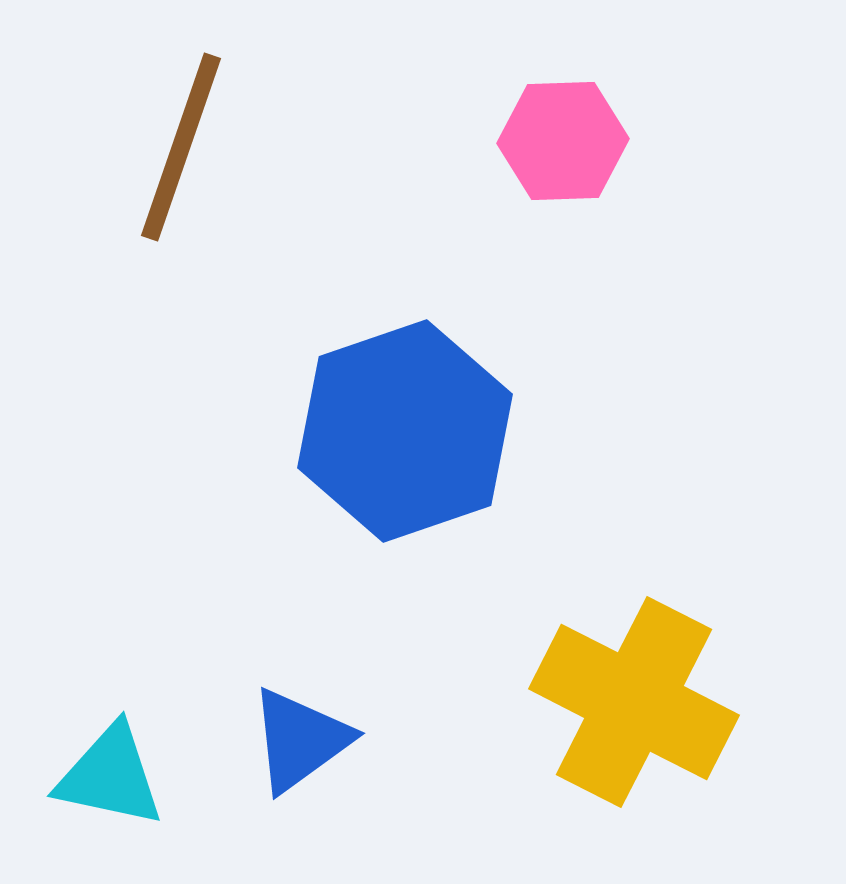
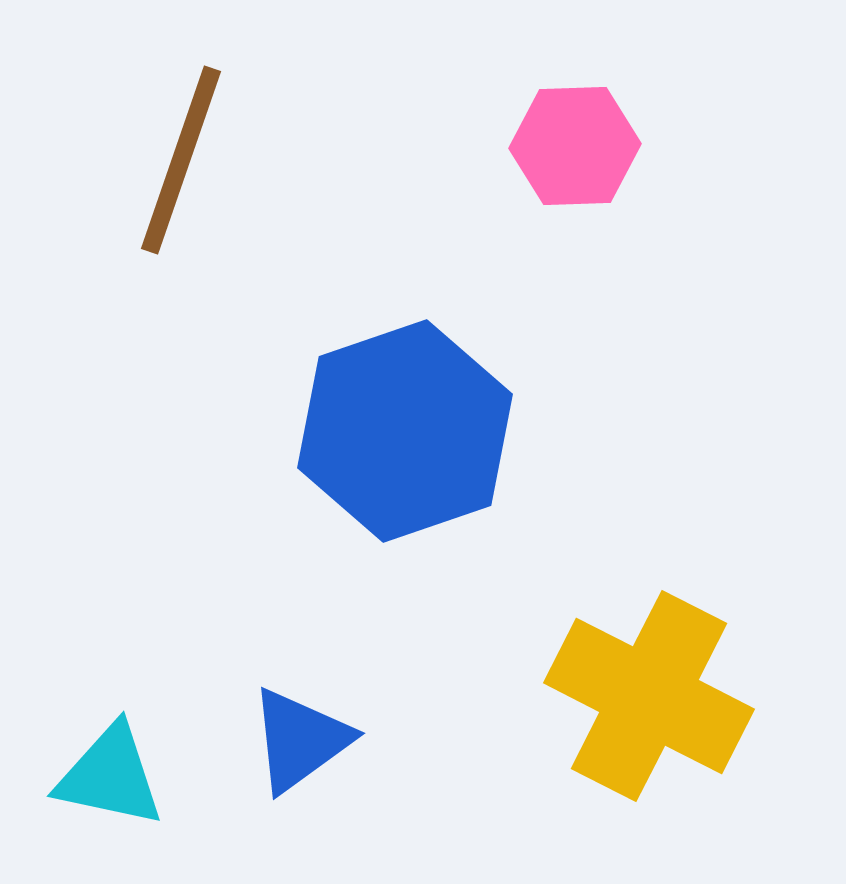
pink hexagon: moved 12 px right, 5 px down
brown line: moved 13 px down
yellow cross: moved 15 px right, 6 px up
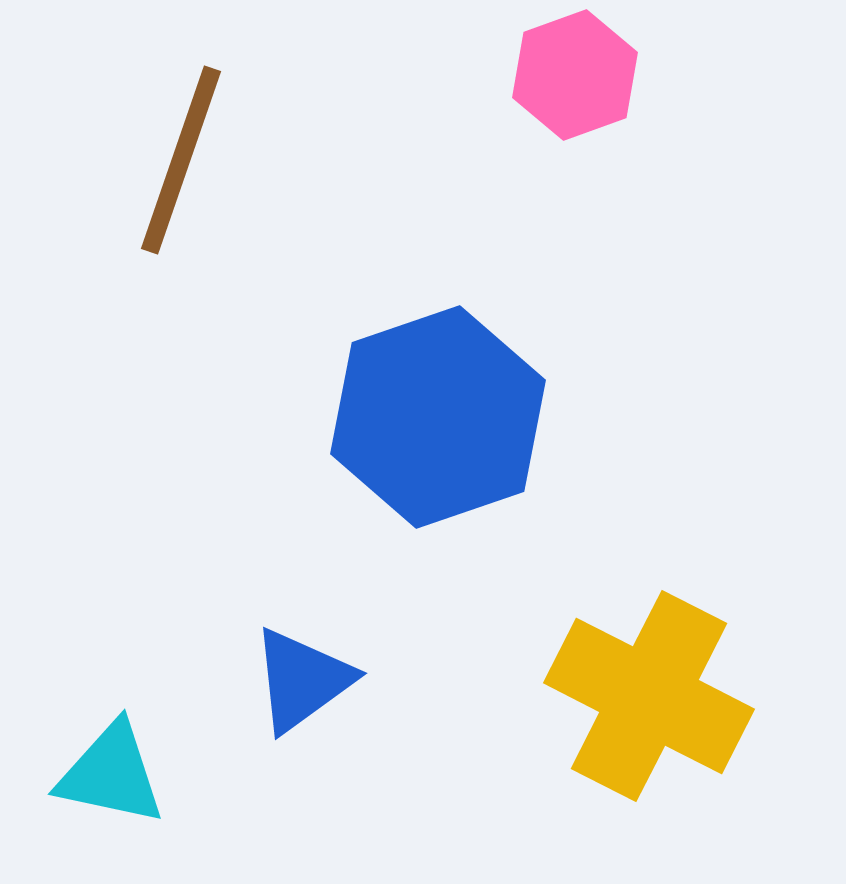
pink hexagon: moved 71 px up; rotated 18 degrees counterclockwise
blue hexagon: moved 33 px right, 14 px up
blue triangle: moved 2 px right, 60 px up
cyan triangle: moved 1 px right, 2 px up
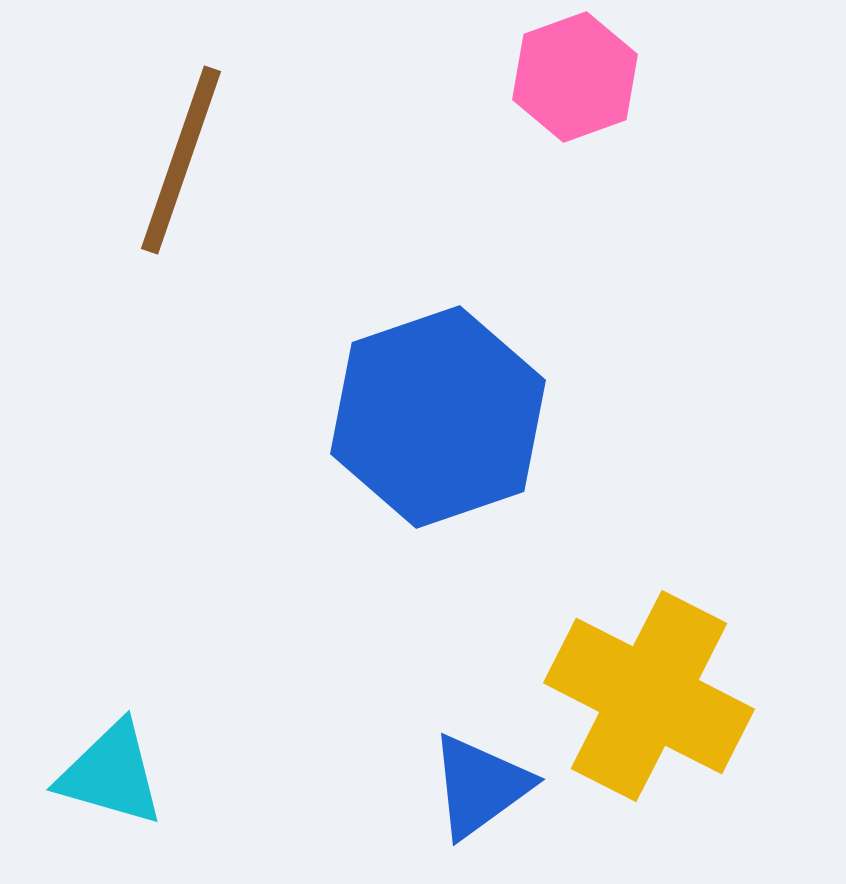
pink hexagon: moved 2 px down
blue triangle: moved 178 px right, 106 px down
cyan triangle: rotated 4 degrees clockwise
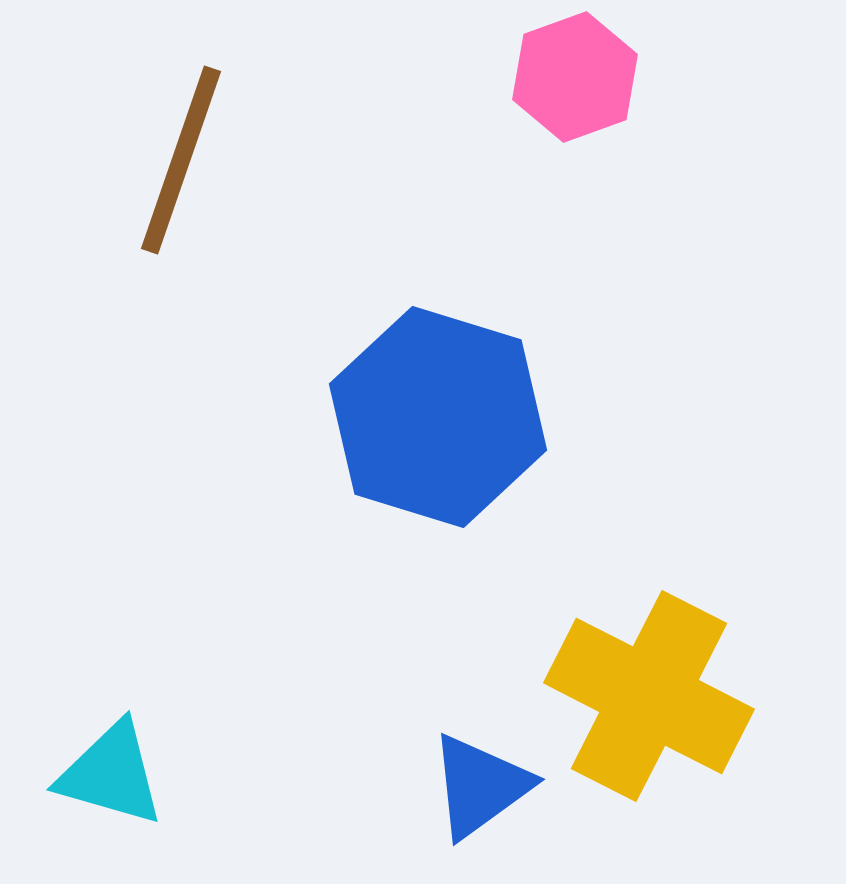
blue hexagon: rotated 24 degrees counterclockwise
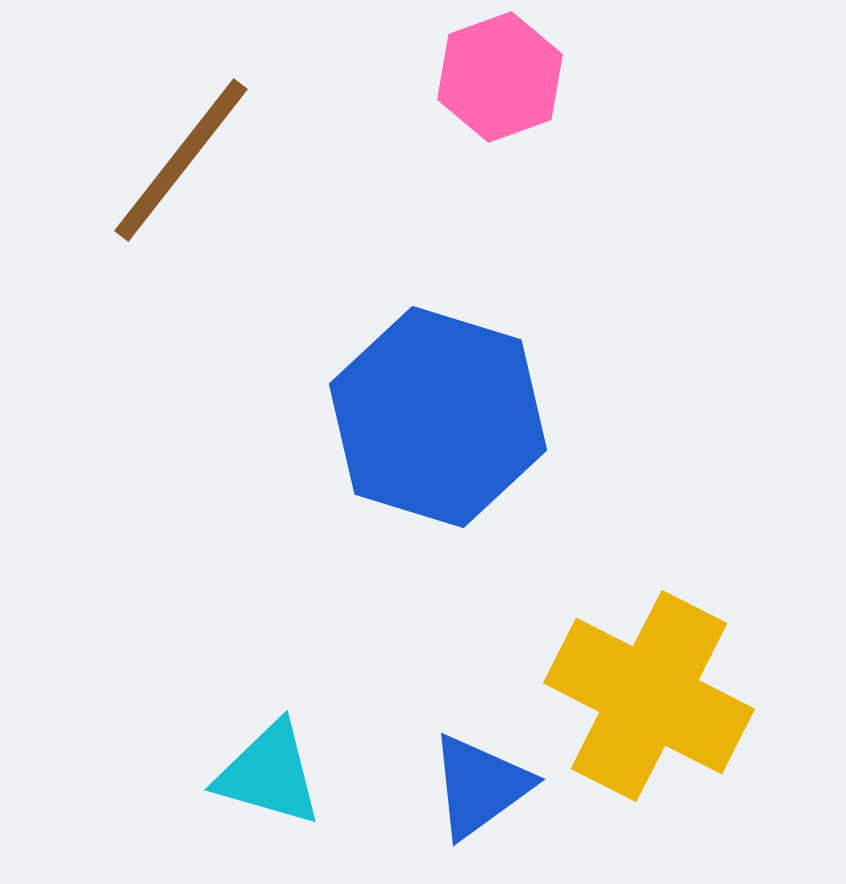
pink hexagon: moved 75 px left
brown line: rotated 19 degrees clockwise
cyan triangle: moved 158 px right
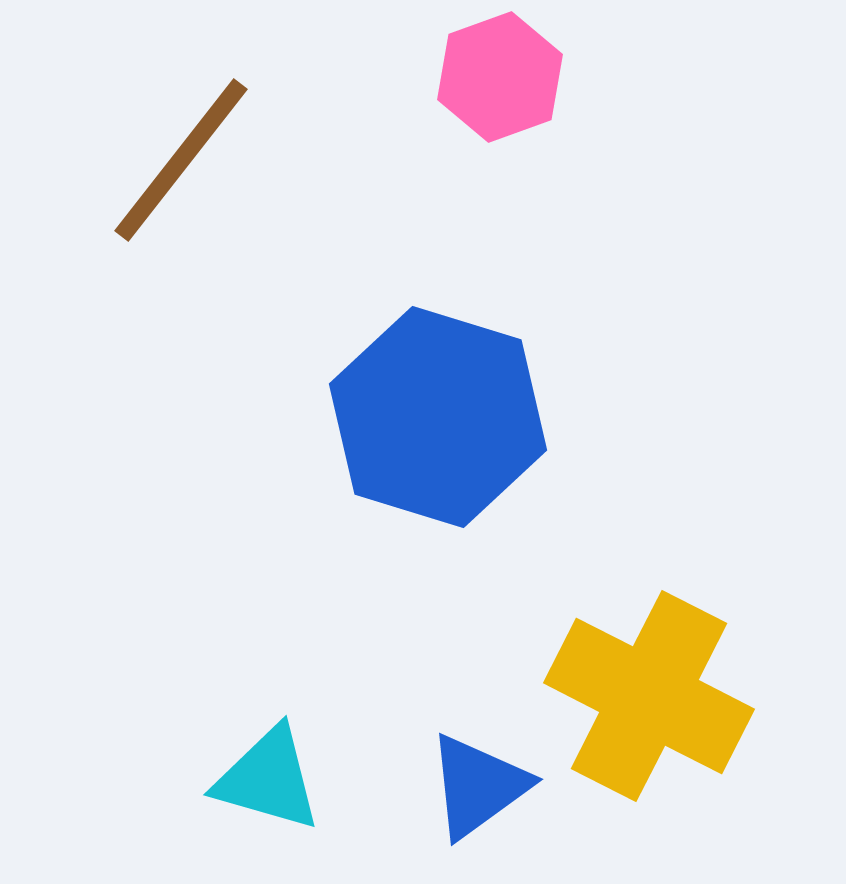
cyan triangle: moved 1 px left, 5 px down
blue triangle: moved 2 px left
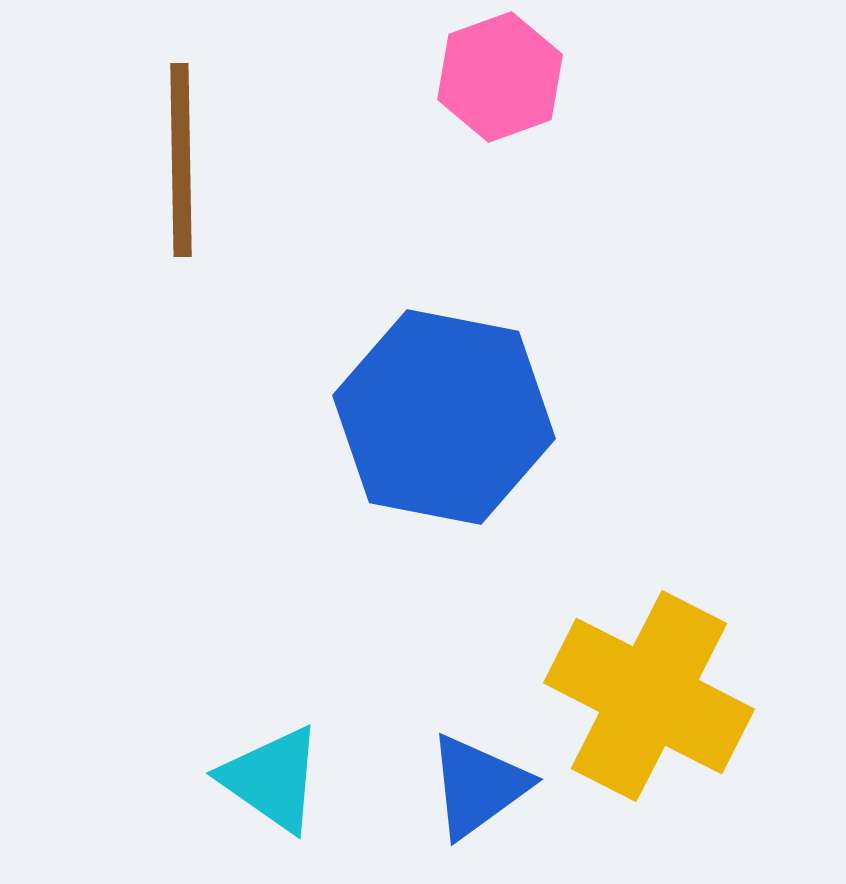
brown line: rotated 39 degrees counterclockwise
blue hexagon: moved 6 px right; rotated 6 degrees counterclockwise
cyan triangle: moved 4 px right; rotated 19 degrees clockwise
